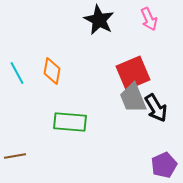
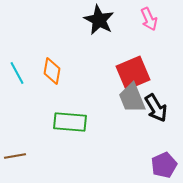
gray trapezoid: moved 1 px left
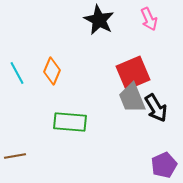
orange diamond: rotated 12 degrees clockwise
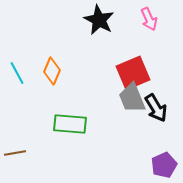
green rectangle: moved 2 px down
brown line: moved 3 px up
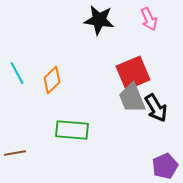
black star: rotated 20 degrees counterclockwise
orange diamond: moved 9 px down; rotated 24 degrees clockwise
green rectangle: moved 2 px right, 6 px down
purple pentagon: moved 1 px right, 1 px down
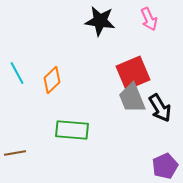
black star: moved 1 px right, 1 px down
black arrow: moved 4 px right
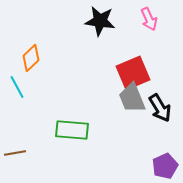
cyan line: moved 14 px down
orange diamond: moved 21 px left, 22 px up
